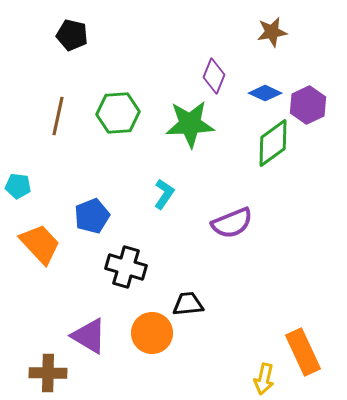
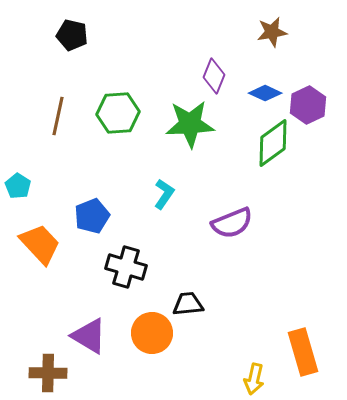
cyan pentagon: rotated 25 degrees clockwise
orange rectangle: rotated 9 degrees clockwise
yellow arrow: moved 10 px left
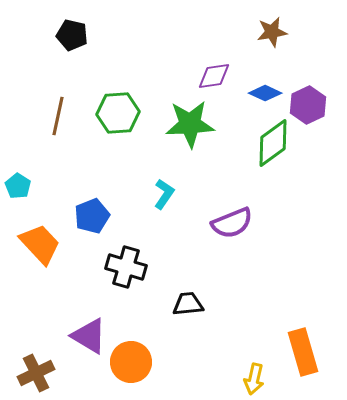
purple diamond: rotated 60 degrees clockwise
orange circle: moved 21 px left, 29 px down
brown cross: moved 12 px left; rotated 27 degrees counterclockwise
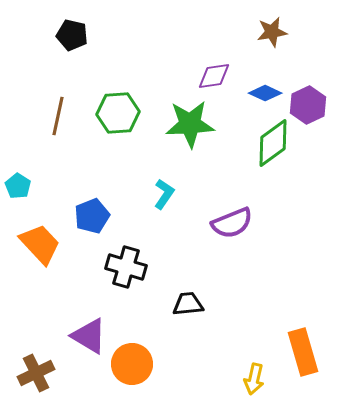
orange circle: moved 1 px right, 2 px down
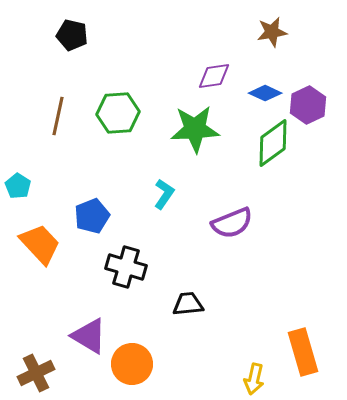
green star: moved 5 px right, 5 px down
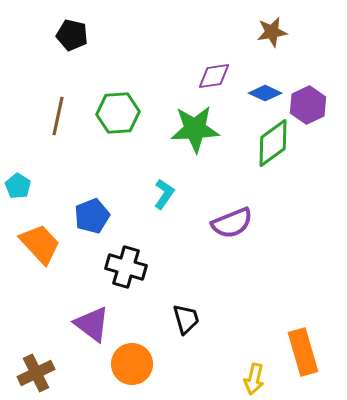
black trapezoid: moved 2 px left, 15 px down; rotated 80 degrees clockwise
purple triangle: moved 3 px right, 12 px up; rotated 6 degrees clockwise
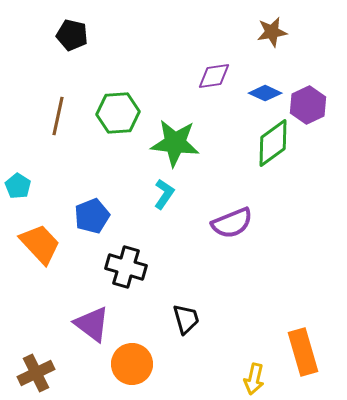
green star: moved 20 px left, 14 px down; rotated 9 degrees clockwise
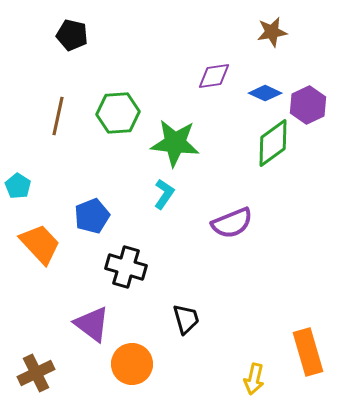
orange rectangle: moved 5 px right
